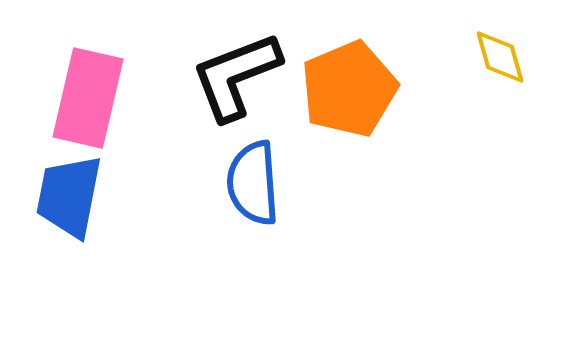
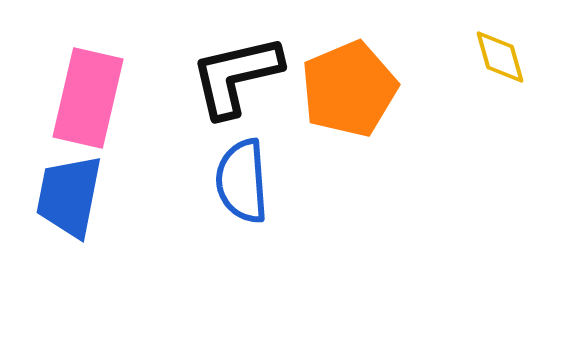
black L-shape: rotated 8 degrees clockwise
blue semicircle: moved 11 px left, 2 px up
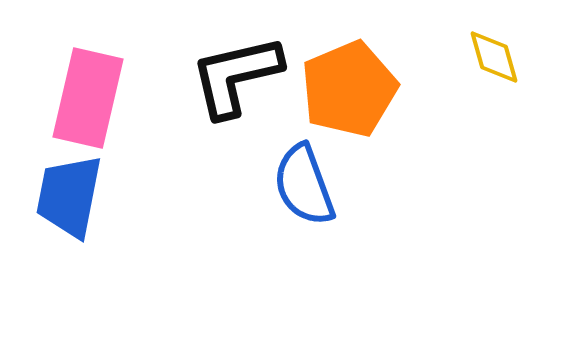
yellow diamond: moved 6 px left
blue semicircle: moved 62 px right, 4 px down; rotated 16 degrees counterclockwise
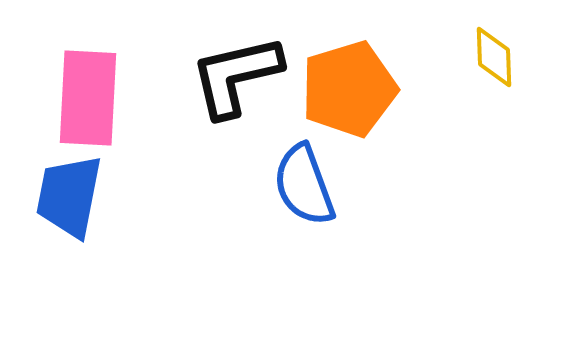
yellow diamond: rotated 14 degrees clockwise
orange pentagon: rotated 6 degrees clockwise
pink rectangle: rotated 10 degrees counterclockwise
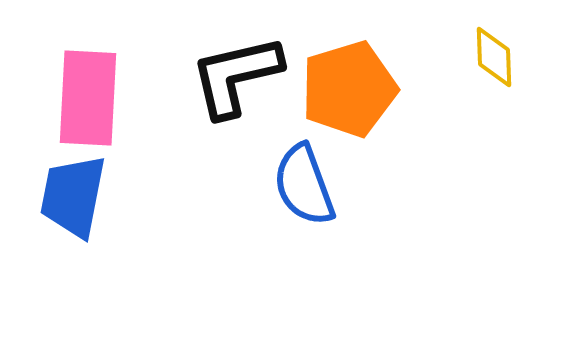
blue trapezoid: moved 4 px right
